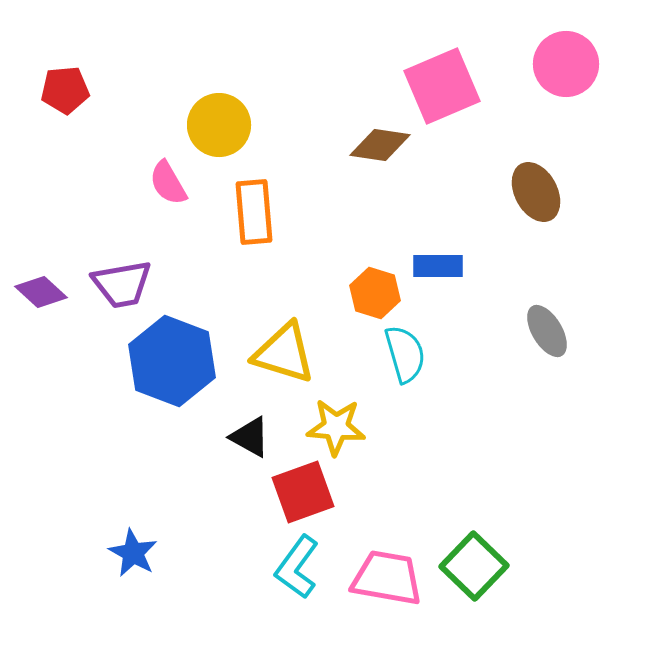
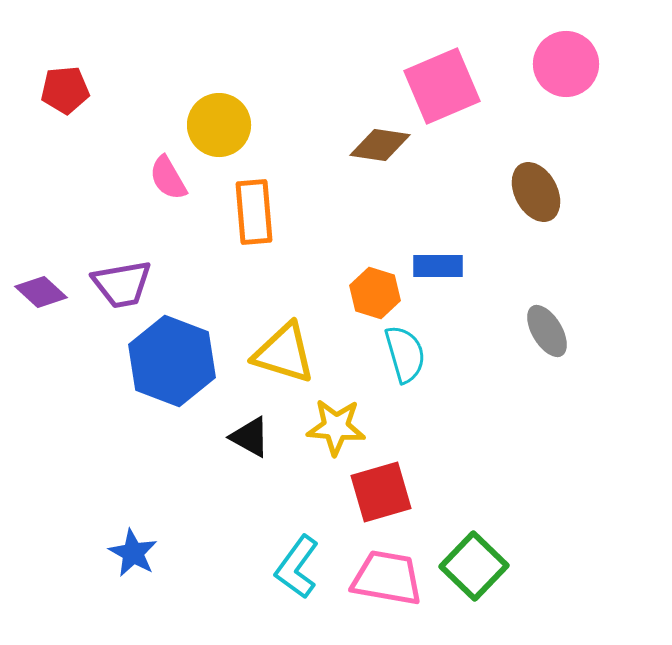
pink semicircle: moved 5 px up
red square: moved 78 px right; rotated 4 degrees clockwise
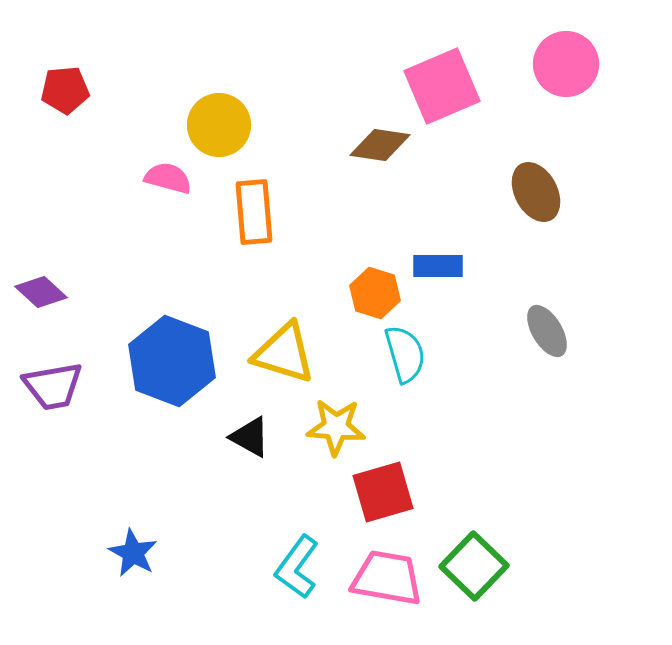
pink semicircle: rotated 135 degrees clockwise
purple trapezoid: moved 69 px left, 102 px down
red square: moved 2 px right
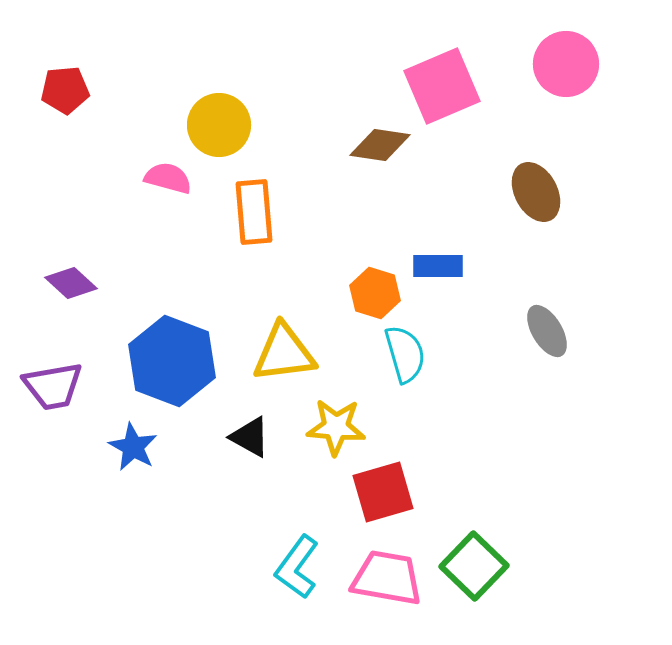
purple diamond: moved 30 px right, 9 px up
yellow triangle: rotated 24 degrees counterclockwise
blue star: moved 106 px up
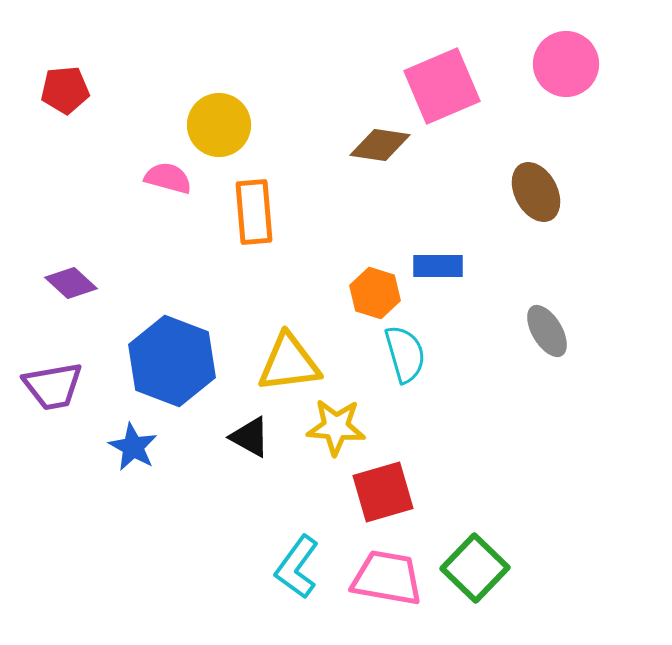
yellow triangle: moved 5 px right, 10 px down
green square: moved 1 px right, 2 px down
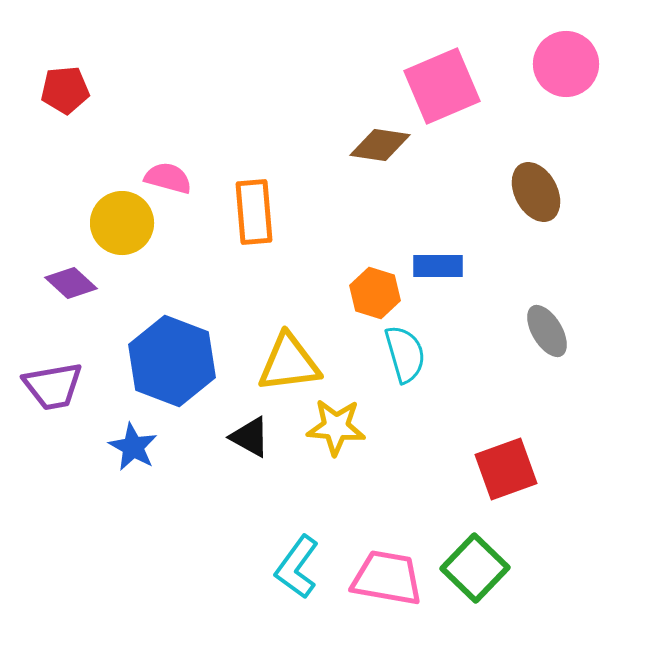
yellow circle: moved 97 px left, 98 px down
red square: moved 123 px right, 23 px up; rotated 4 degrees counterclockwise
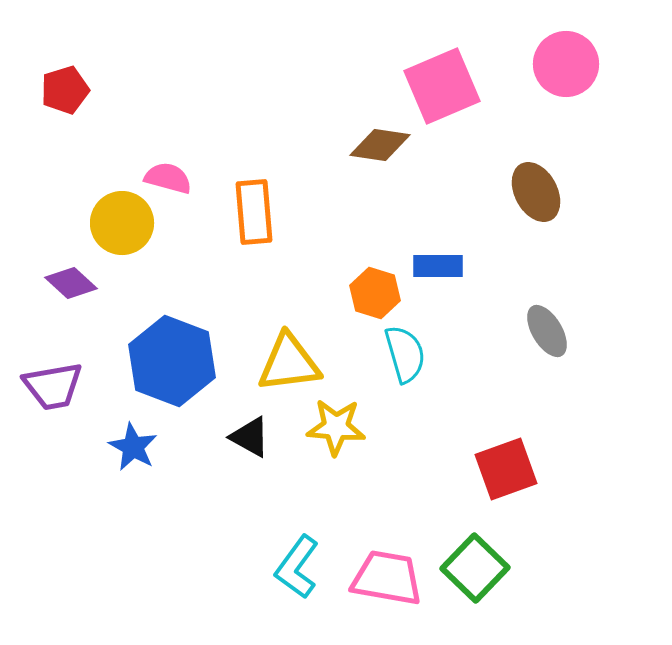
red pentagon: rotated 12 degrees counterclockwise
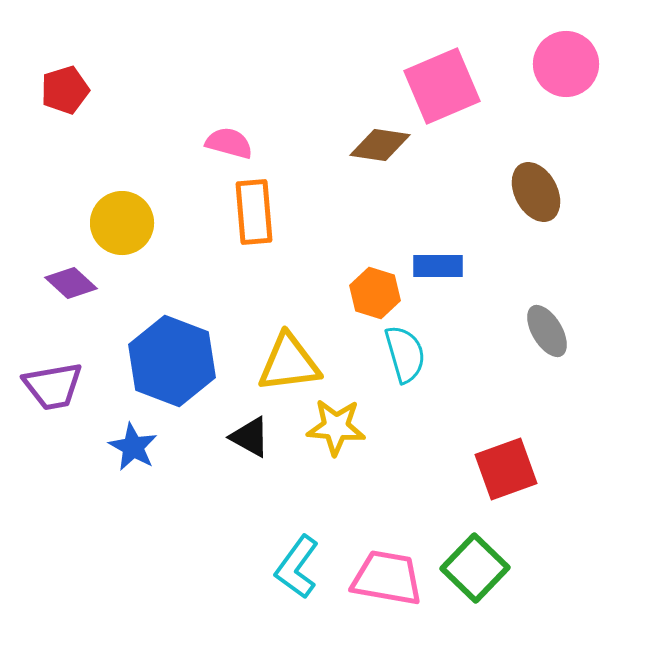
pink semicircle: moved 61 px right, 35 px up
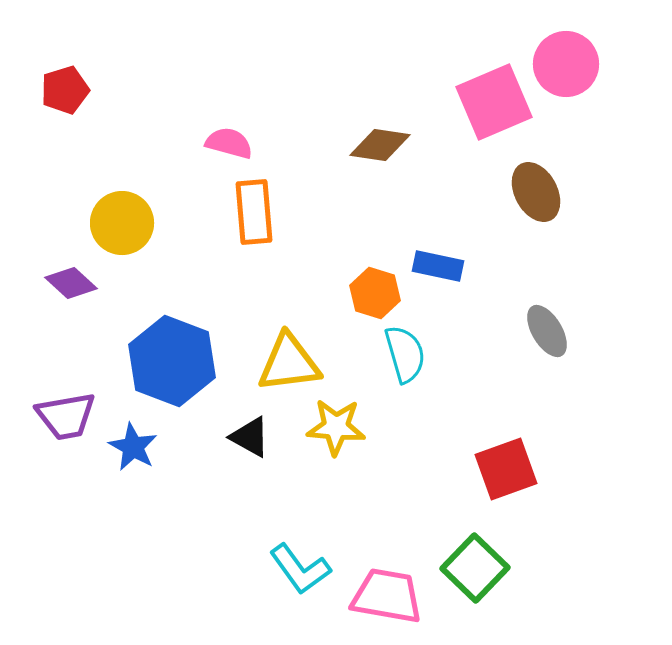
pink square: moved 52 px right, 16 px down
blue rectangle: rotated 12 degrees clockwise
purple trapezoid: moved 13 px right, 30 px down
cyan L-shape: moved 3 px right, 2 px down; rotated 72 degrees counterclockwise
pink trapezoid: moved 18 px down
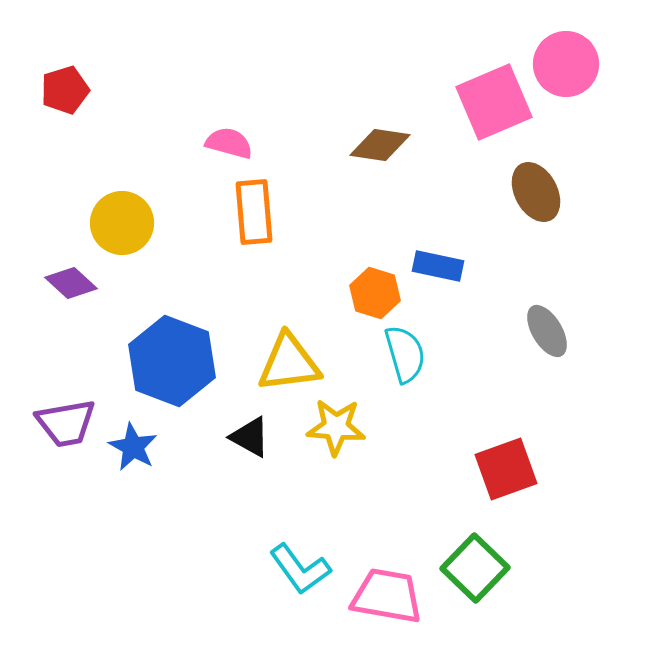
purple trapezoid: moved 7 px down
